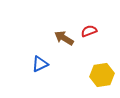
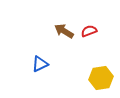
brown arrow: moved 7 px up
yellow hexagon: moved 1 px left, 3 px down
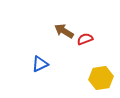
red semicircle: moved 4 px left, 8 px down
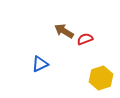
yellow hexagon: rotated 10 degrees counterclockwise
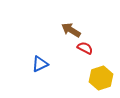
brown arrow: moved 7 px right, 1 px up
red semicircle: moved 9 px down; rotated 49 degrees clockwise
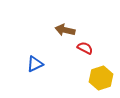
brown arrow: moved 6 px left; rotated 18 degrees counterclockwise
blue triangle: moved 5 px left
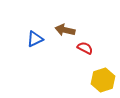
blue triangle: moved 25 px up
yellow hexagon: moved 2 px right, 2 px down
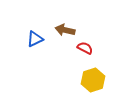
yellow hexagon: moved 10 px left
